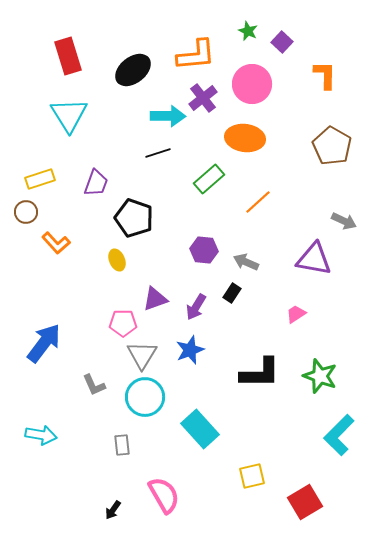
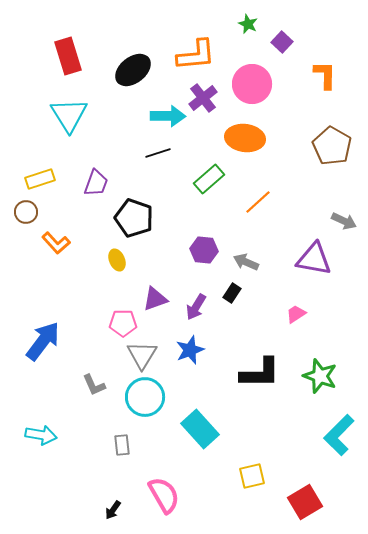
green star at (248, 31): moved 7 px up
blue arrow at (44, 343): moved 1 px left, 2 px up
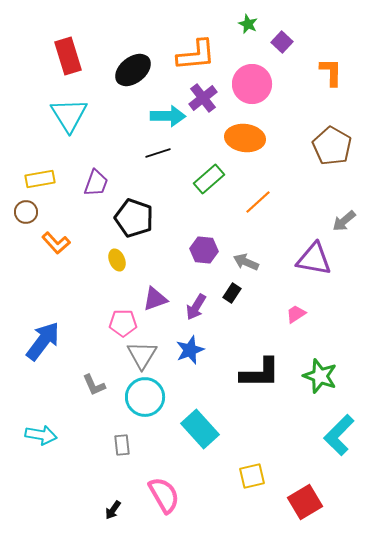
orange L-shape at (325, 75): moved 6 px right, 3 px up
yellow rectangle at (40, 179): rotated 8 degrees clockwise
gray arrow at (344, 221): rotated 115 degrees clockwise
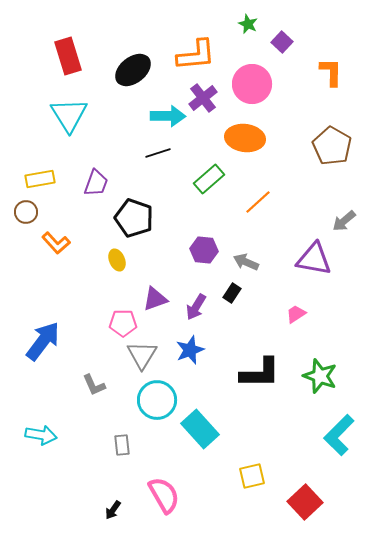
cyan circle at (145, 397): moved 12 px right, 3 px down
red square at (305, 502): rotated 12 degrees counterclockwise
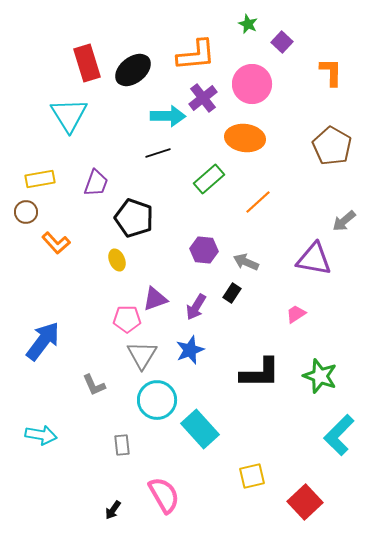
red rectangle at (68, 56): moved 19 px right, 7 px down
pink pentagon at (123, 323): moved 4 px right, 4 px up
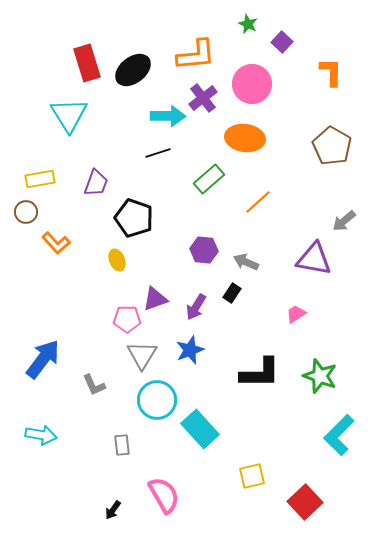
blue arrow at (43, 341): moved 18 px down
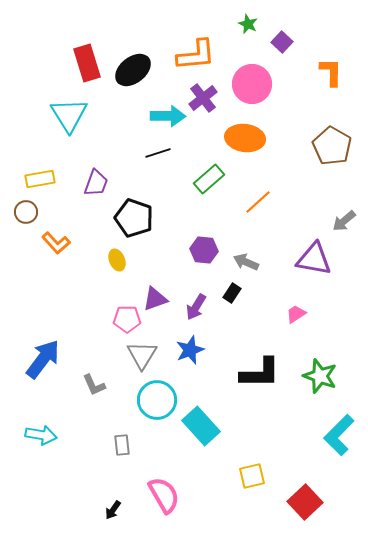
cyan rectangle at (200, 429): moved 1 px right, 3 px up
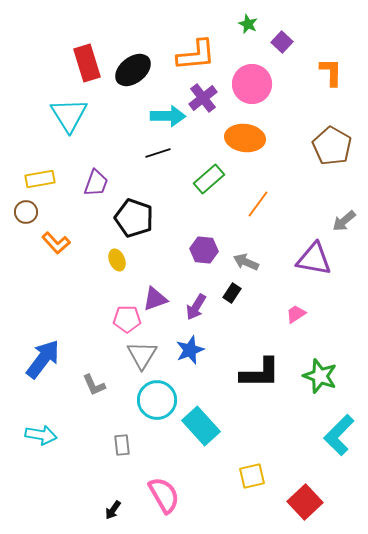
orange line at (258, 202): moved 2 px down; rotated 12 degrees counterclockwise
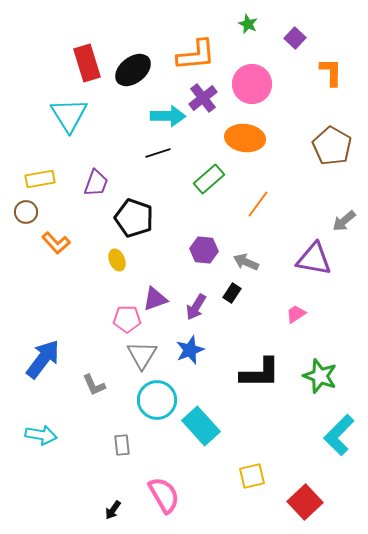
purple square at (282, 42): moved 13 px right, 4 px up
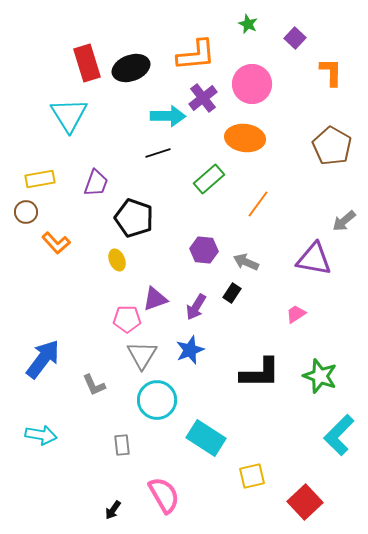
black ellipse at (133, 70): moved 2 px left, 2 px up; rotated 18 degrees clockwise
cyan rectangle at (201, 426): moved 5 px right, 12 px down; rotated 15 degrees counterclockwise
